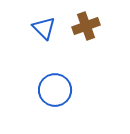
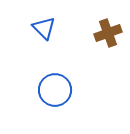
brown cross: moved 22 px right, 7 px down
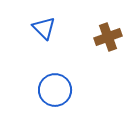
brown cross: moved 4 px down
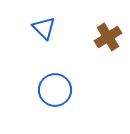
brown cross: rotated 12 degrees counterclockwise
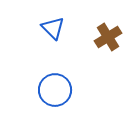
blue triangle: moved 9 px right
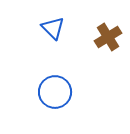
blue circle: moved 2 px down
